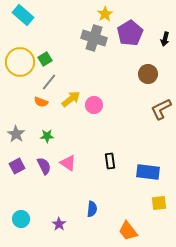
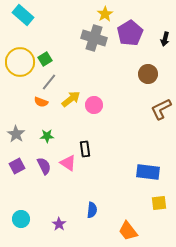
black rectangle: moved 25 px left, 12 px up
blue semicircle: moved 1 px down
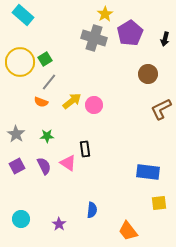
yellow arrow: moved 1 px right, 2 px down
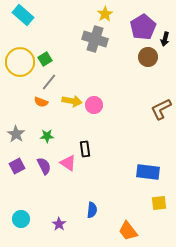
purple pentagon: moved 13 px right, 6 px up
gray cross: moved 1 px right, 1 px down
brown circle: moved 17 px up
yellow arrow: rotated 48 degrees clockwise
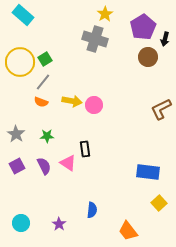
gray line: moved 6 px left
yellow square: rotated 35 degrees counterclockwise
cyan circle: moved 4 px down
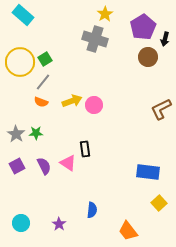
yellow arrow: rotated 30 degrees counterclockwise
green star: moved 11 px left, 3 px up
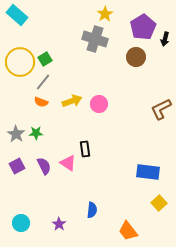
cyan rectangle: moved 6 px left
brown circle: moved 12 px left
pink circle: moved 5 px right, 1 px up
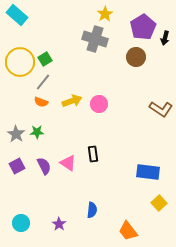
black arrow: moved 1 px up
brown L-shape: rotated 120 degrees counterclockwise
green star: moved 1 px right, 1 px up
black rectangle: moved 8 px right, 5 px down
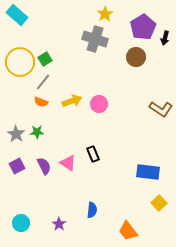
black rectangle: rotated 14 degrees counterclockwise
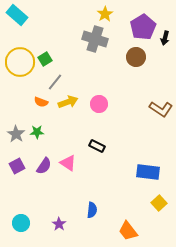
gray line: moved 12 px right
yellow arrow: moved 4 px left, 1 px down
black rectangle: moved 4 px right, 8 px up; rotated 42 degrees counterclockwise
purple semicircle: rotated 60 degrees clockwise
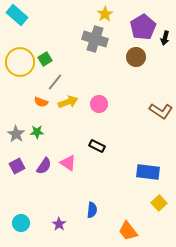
brown L-shape: moved 2 px down
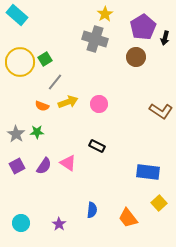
orange semicircle: moved 1 px right, 4 px down
orange trapezoid: moved 13 px up
